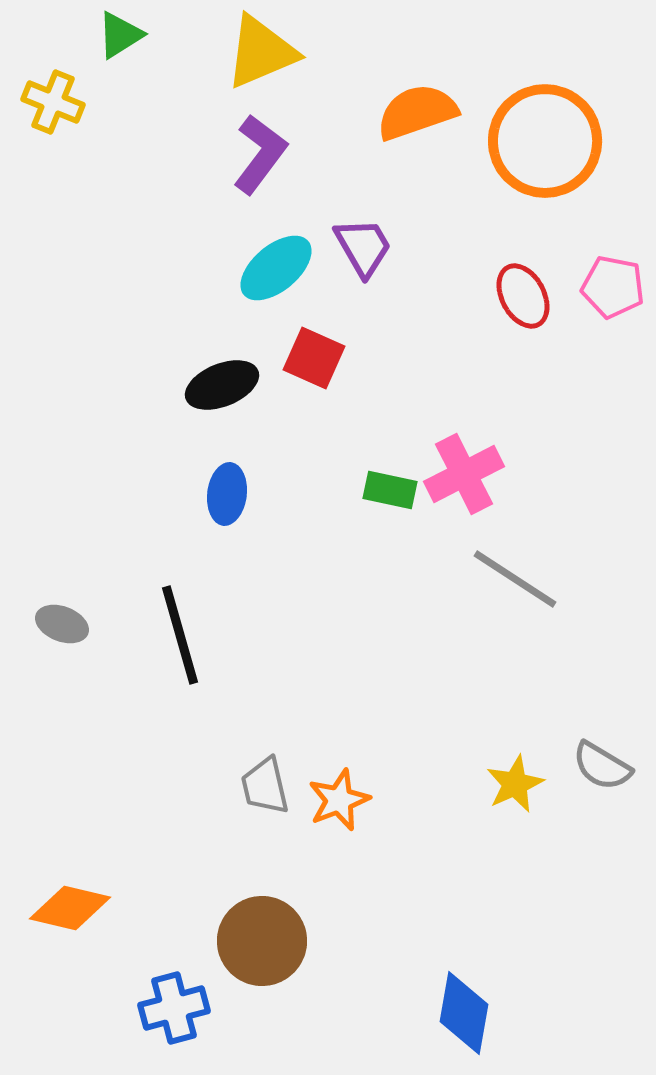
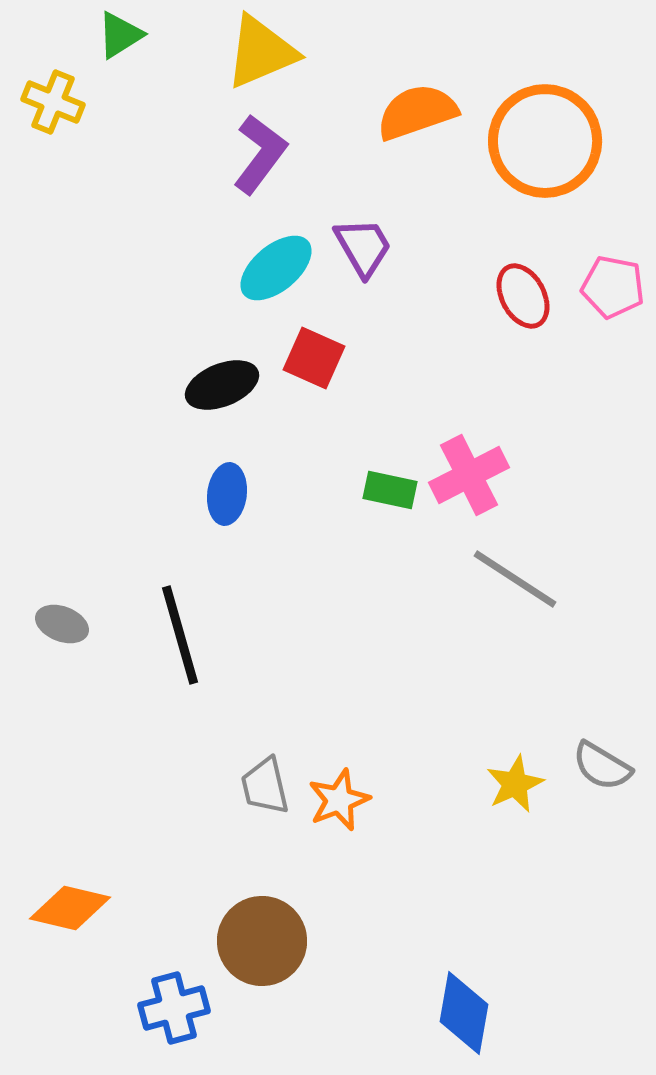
pink cross: moved 5 px right, 1 px down
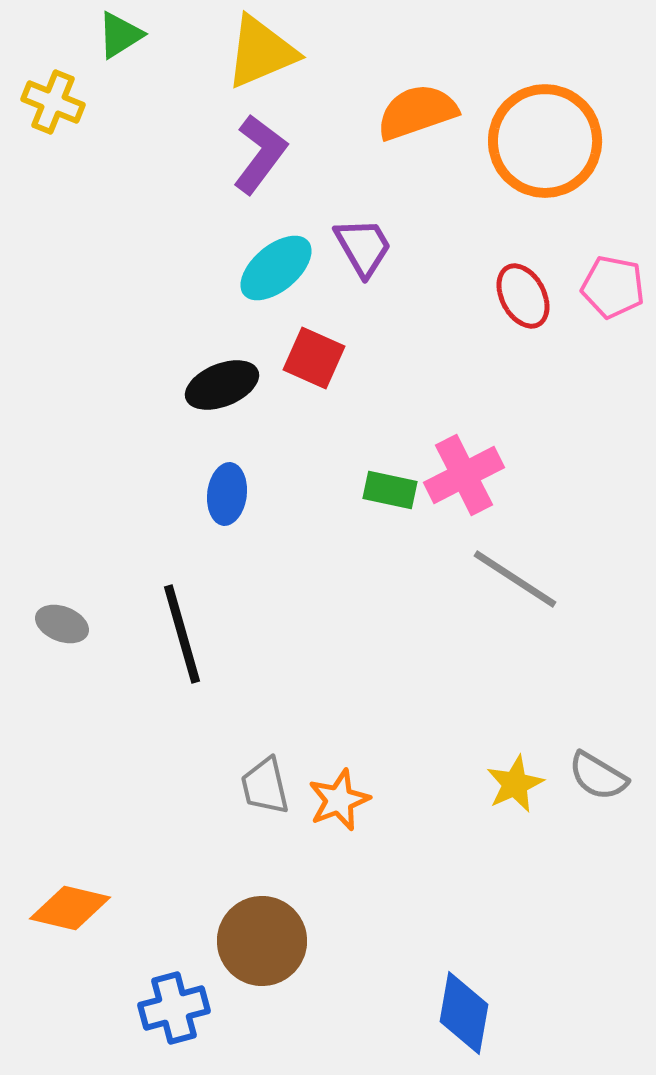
pink cross: moved 5 px left
black line: moved 2 px right, 1 px up
gray semicircle: moved 4 px left, 10 px down
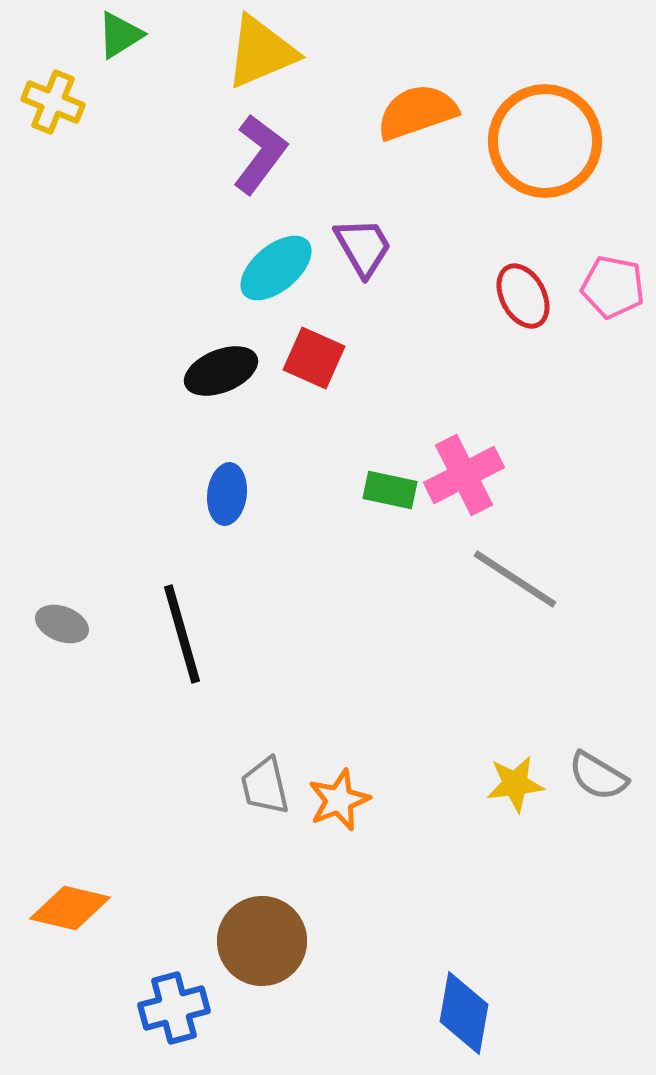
black ellipse: moved 1 px left, 14 px up
yellow star: rotated 18 degrees clockwise
